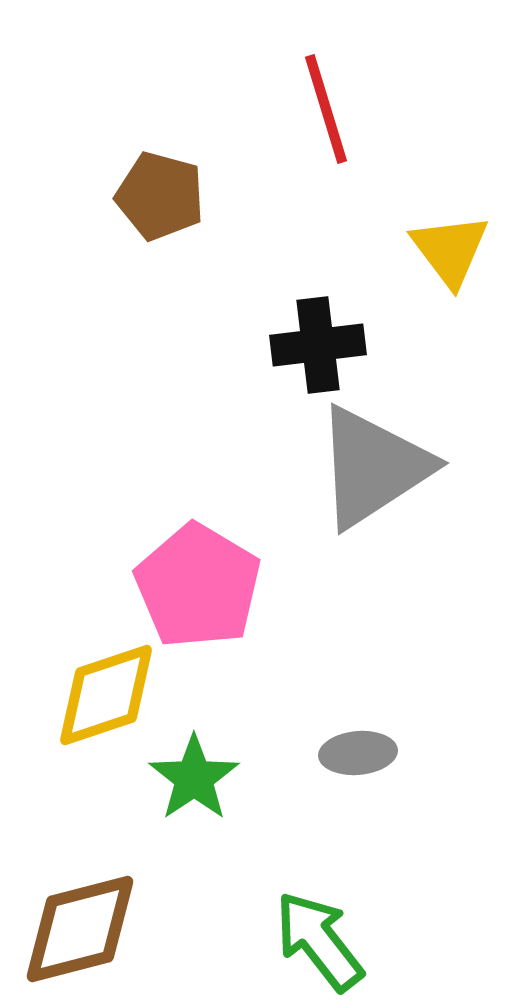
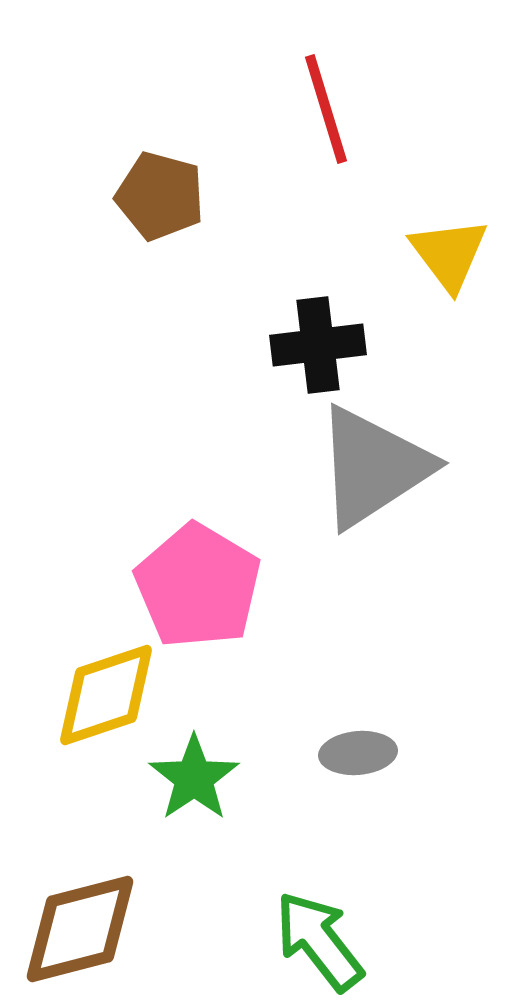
yellow triangle: moved 1 px left, 4 px down
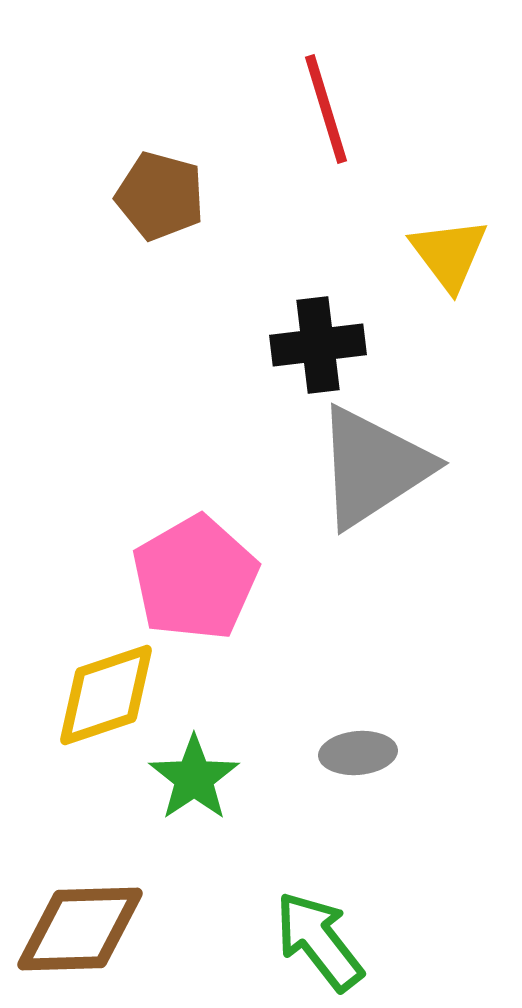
pink pentagon: moved 3 px left, 8 px up; rotated 11 degrees clockwise
brown diamond: rotated 13 degrees clockwise
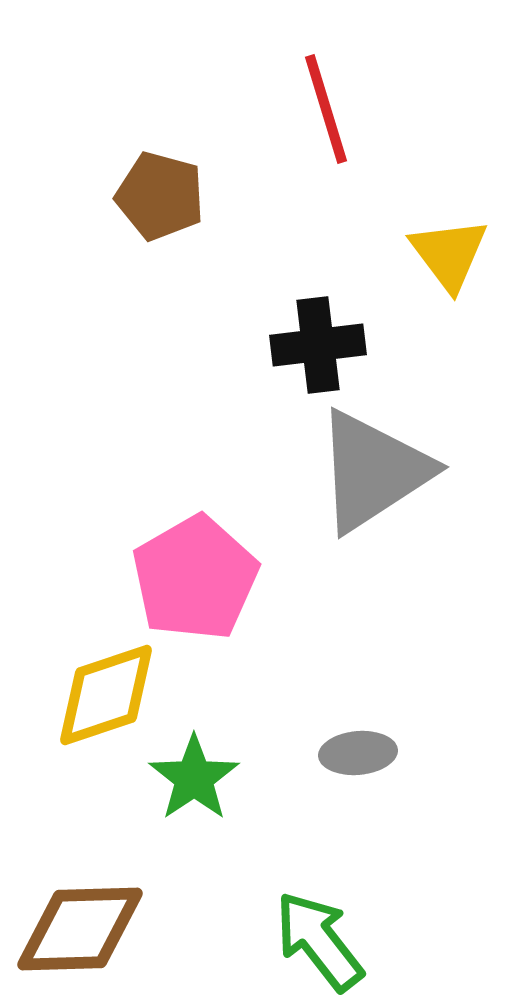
gray triangle: moved 4 px down
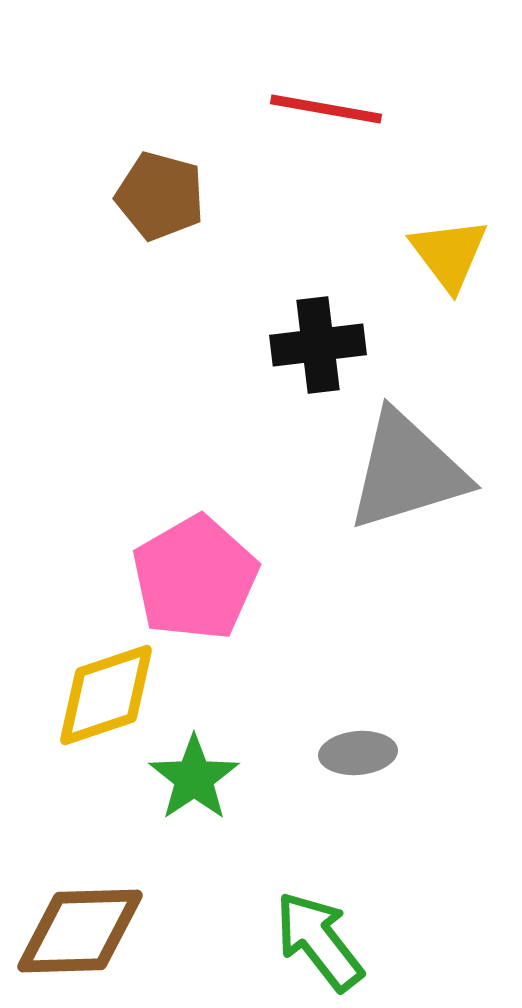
red line: rotated 63 degrees counterclockwise
gray triangle: moved 34 px right; rotated 16 degrees clockwise
brown diamond: moved 2 px down
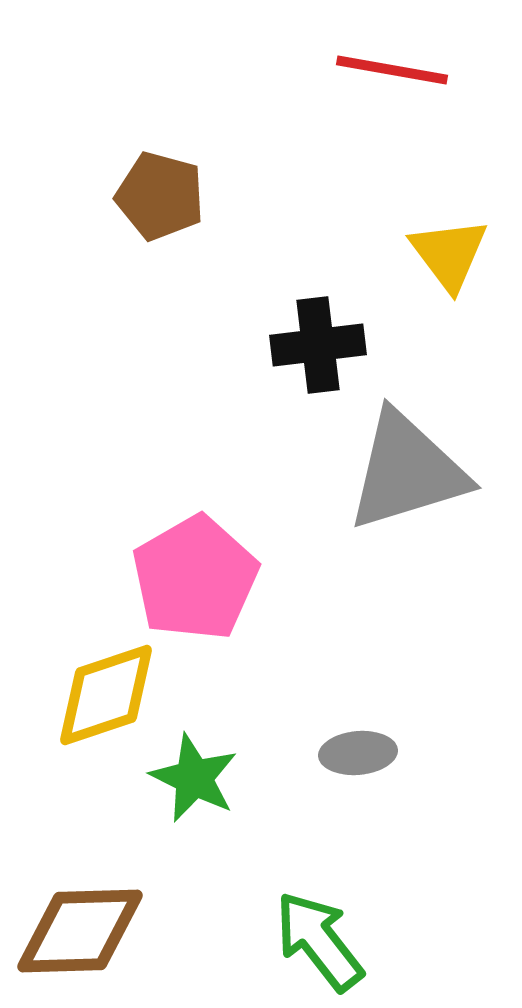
red line: moved 66 px right, 39 px up
green star: rotated 12 degrees counterclockwise
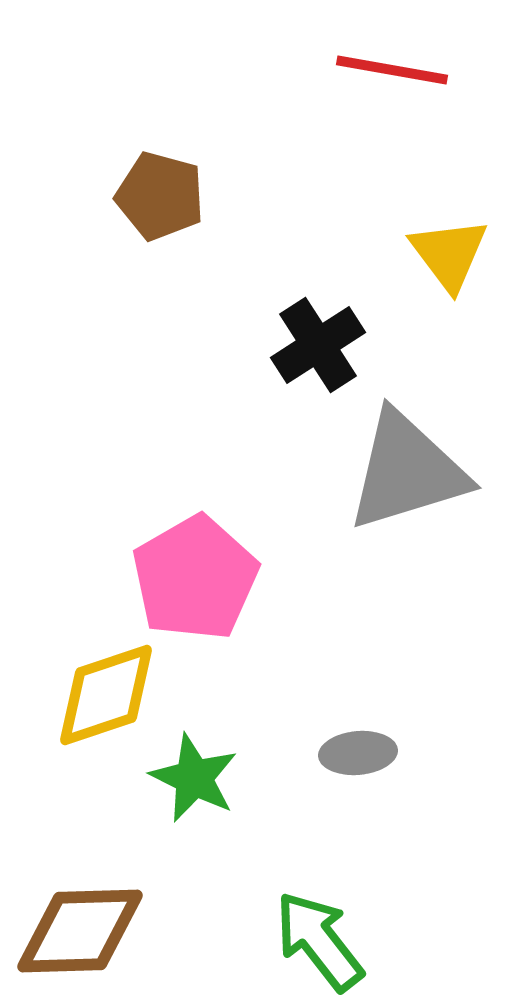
black cross: rotated 26 degrees counterclockwise
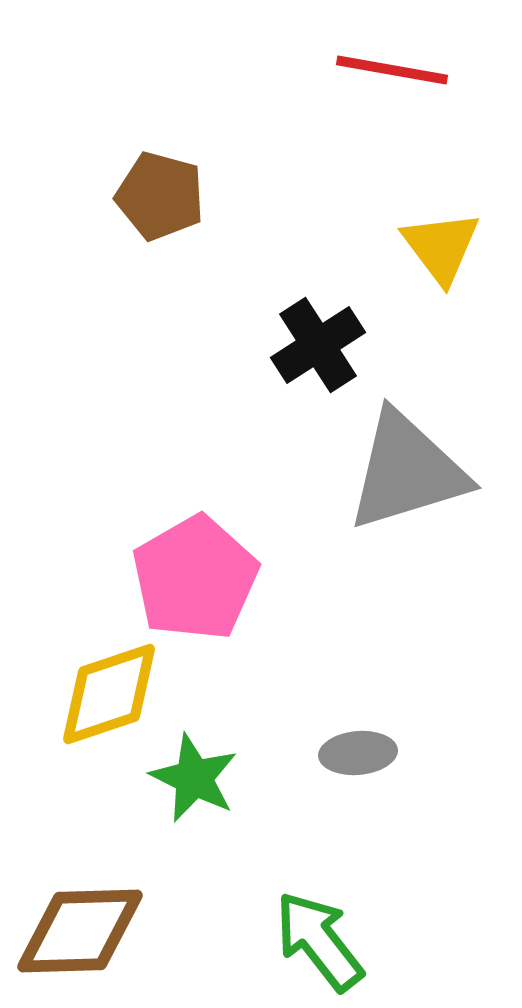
yellow triangle: moved 8 px left, 7 px up
yellow diamond: moved 3 px right, 1 px up
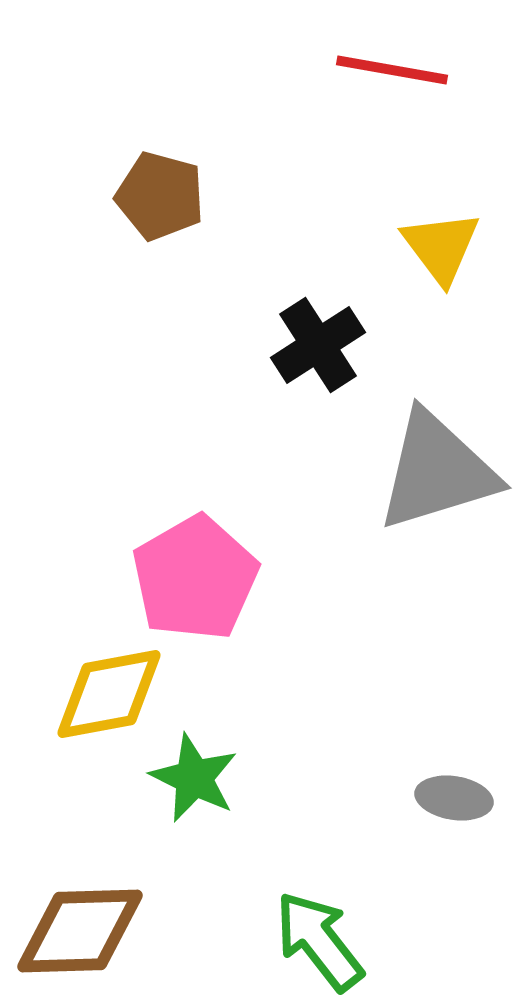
gray triangle: moved 30 px right
yellow diamond: rotated 8 degrees clockwise
gray ellipse: moved 96 px right, 45 px down; rotated 14 degrees clockwise
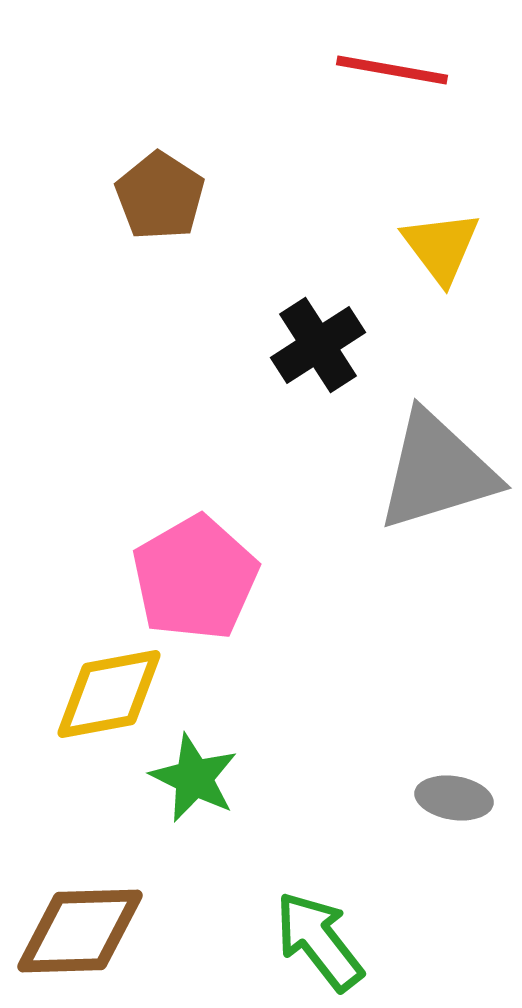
brown pentagon: rotated 18 degrees clockwise
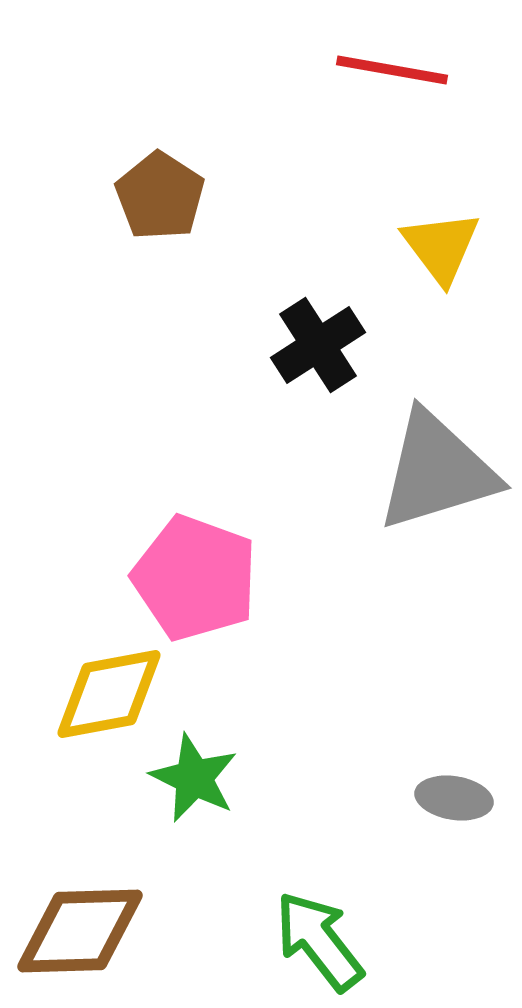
pink pentagon: rotated 22 degrees counterclockwise
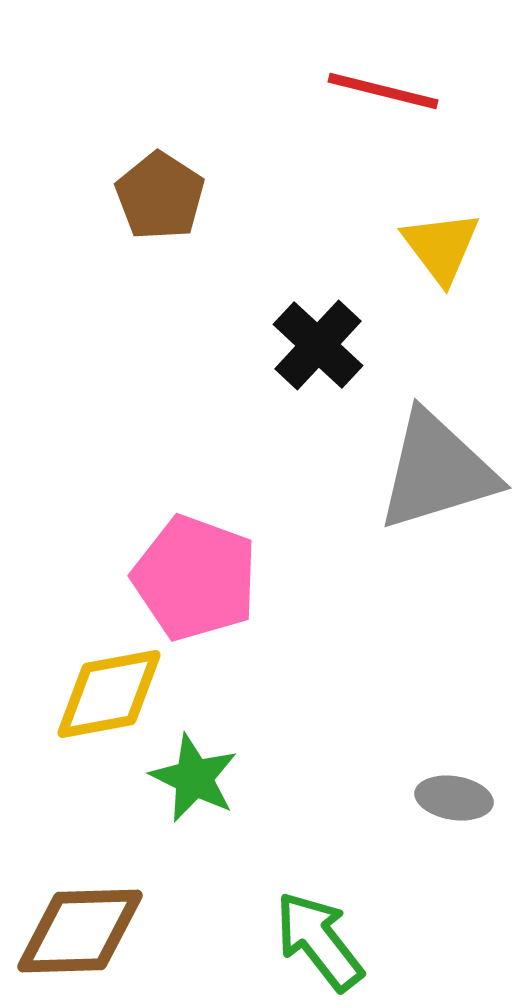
red line: moved 9 px left, 21 px down; rotated 4 degrees clockwise
black cross: rotated 14 degrees counterclockwise
